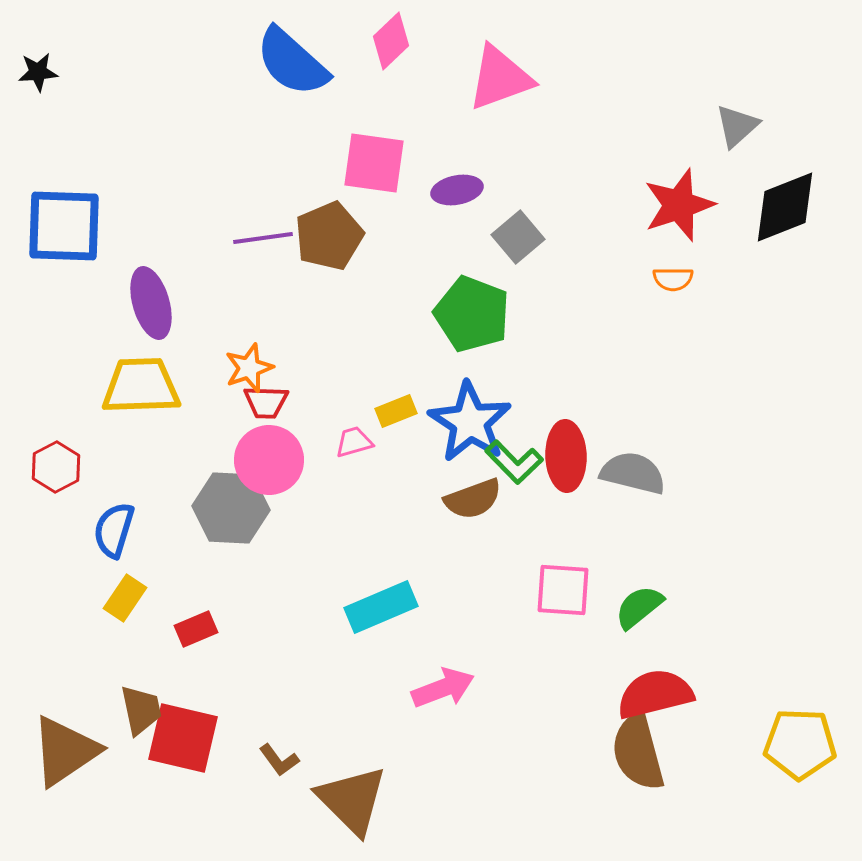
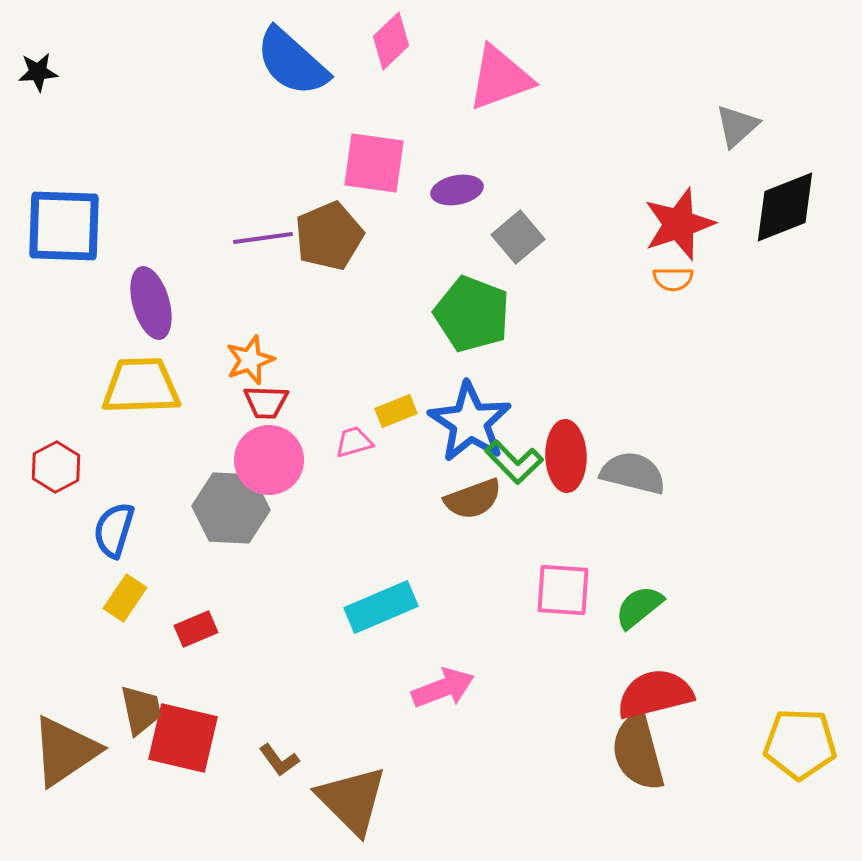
red star at (679, 205): moved 19 px down
orange star at (249, 368): moved 1 px right, 8 px up
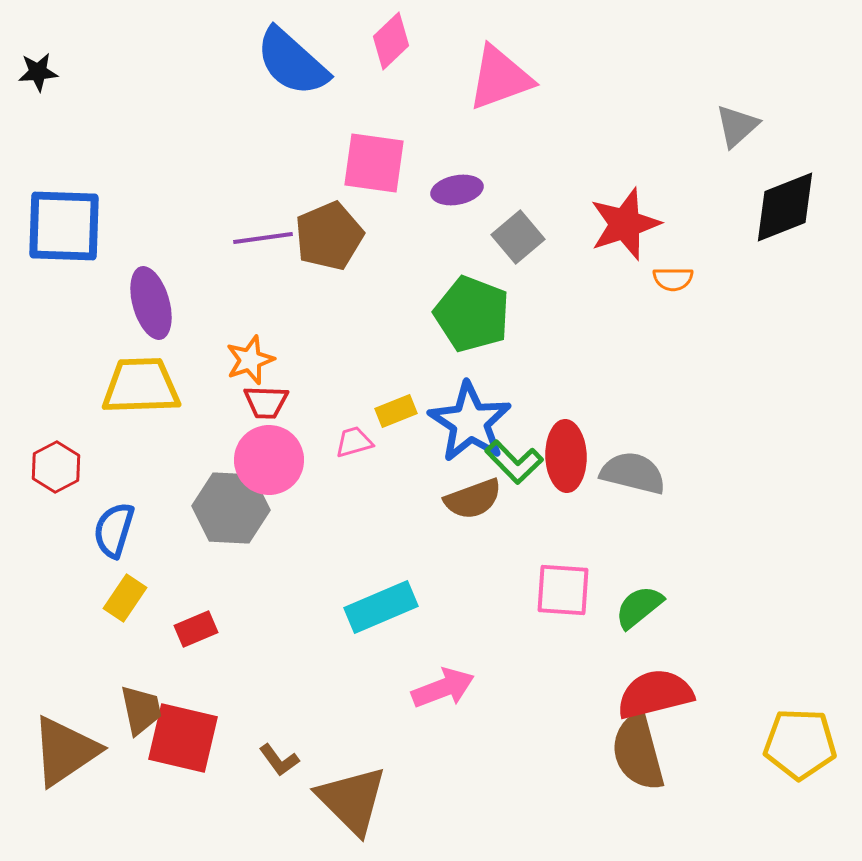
red star at (679, 224): moved 54 px left
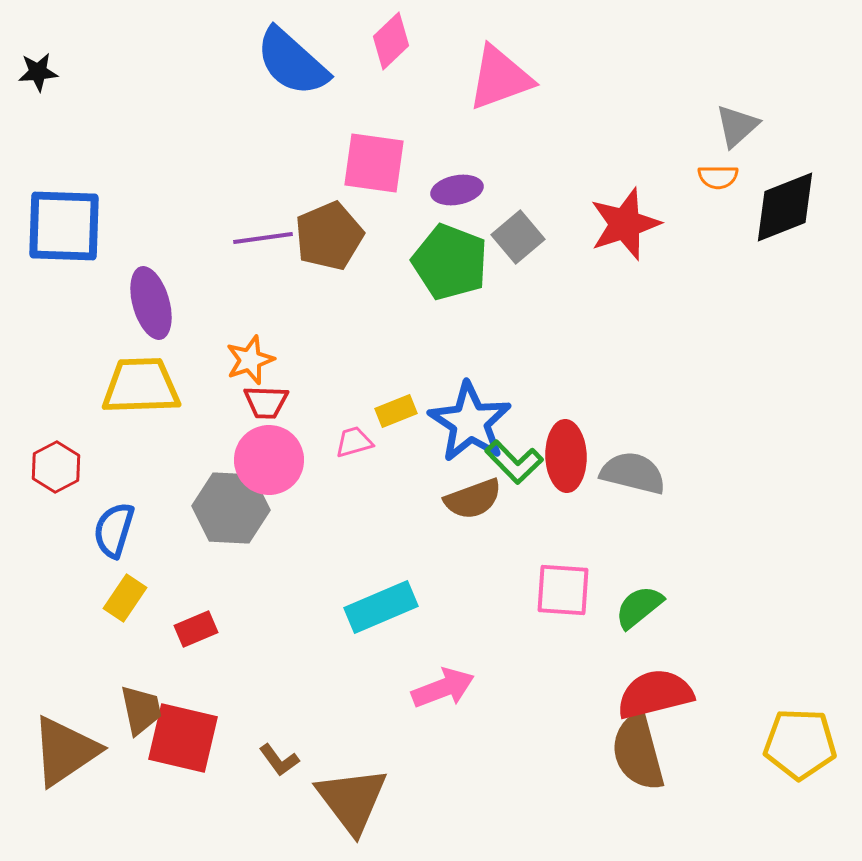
orange semicircle at (673, 279): moved 45 px right, 102 px up
green pentagon at (472, 314): moved 22 px left, 52 px up
brown triangle at (352, 800): rotated 8 degrees clockwise
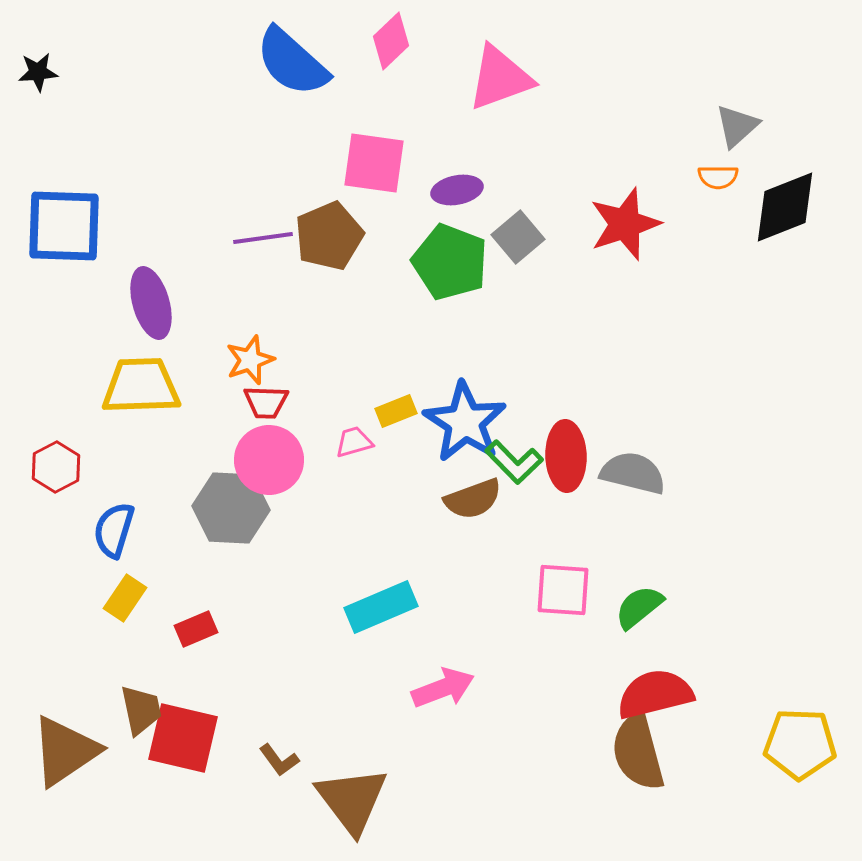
blue star at (470, 422): moved 5 px left
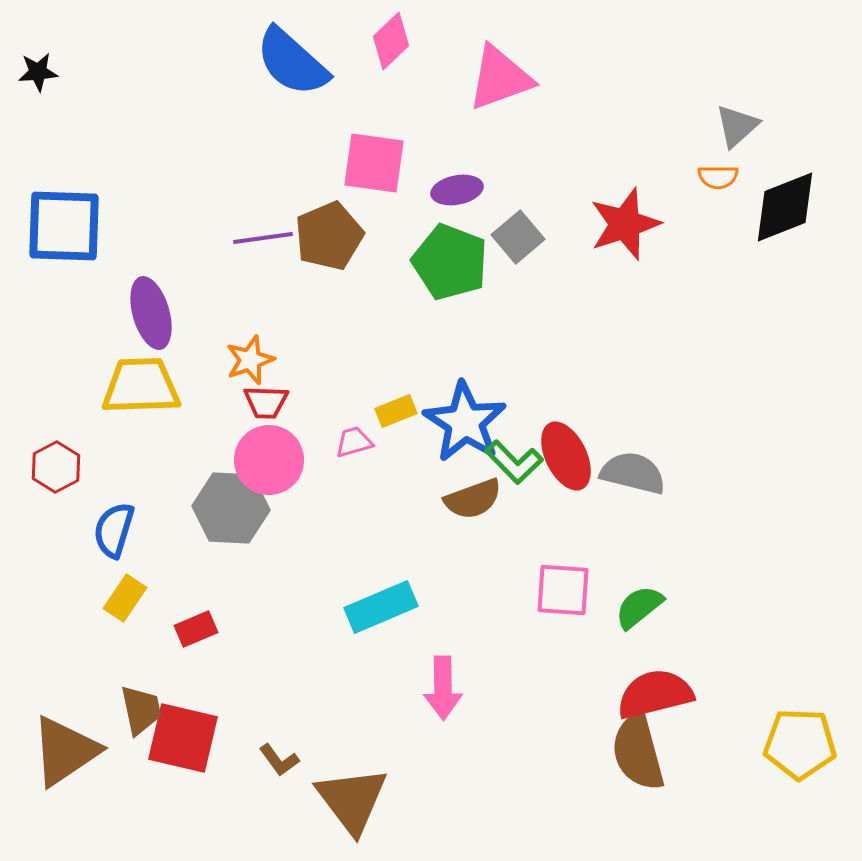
purple ellipse at (151, 303): moved 10 px down
red ellipse at (566, 456): rotated 24 degrees counterclockwise
pink arrow at (443, 688): rotated 110 degrees clockwise
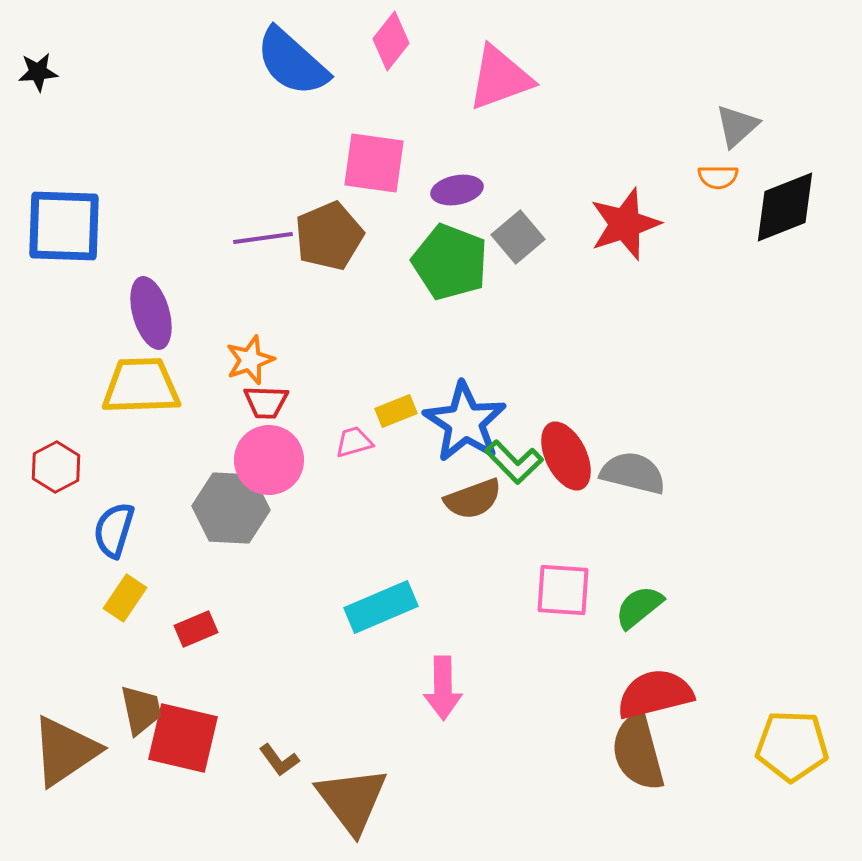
pink diamond at (391, 41): rotated 8 degrees counterclockwise
yellow pentagon at (800, 744): moved 8 px left, 2 px down
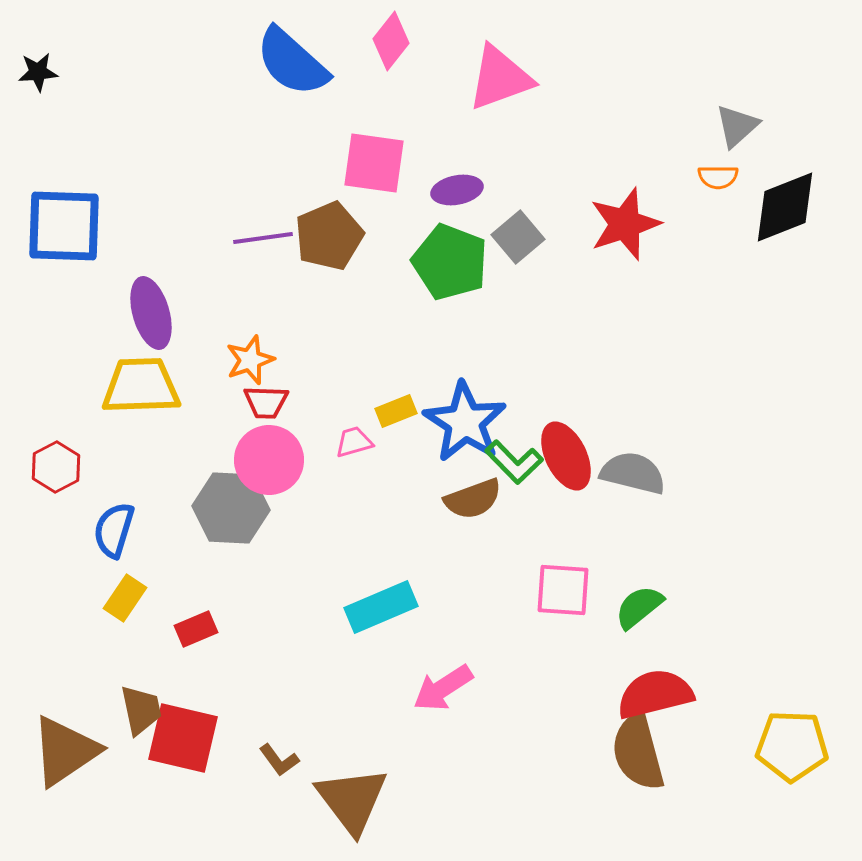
pink arrow at (443, 688): rotated 58 degrees clockwise
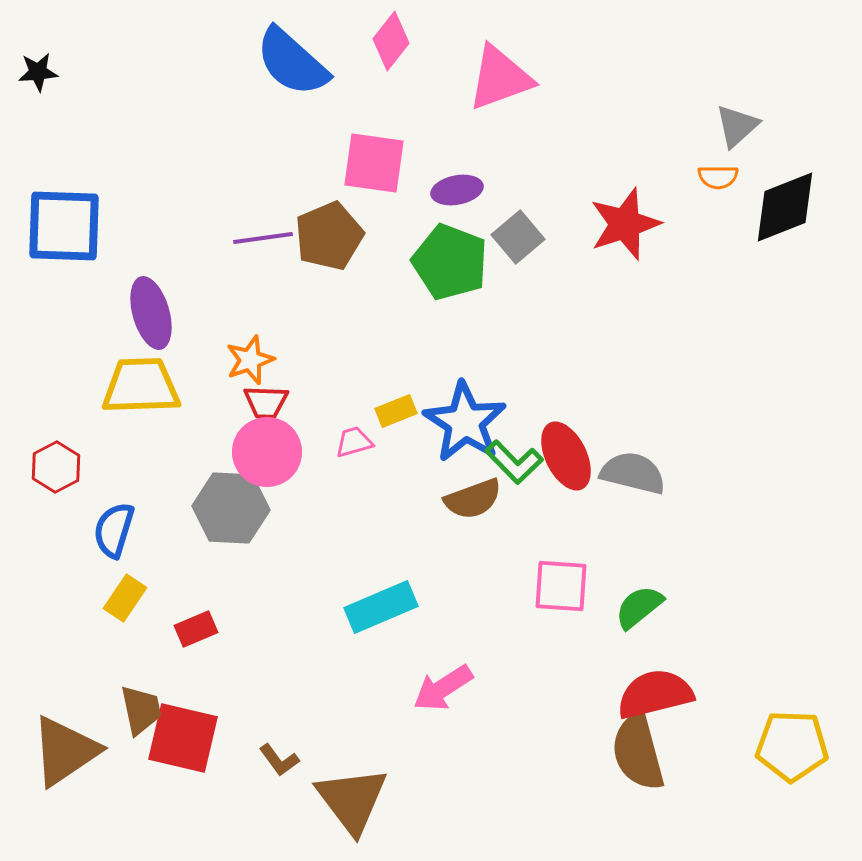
pink circle at (269, 460): moved 2 px left, 8 px up
pink square at (563, 590): moved 2 px left, 4 px up
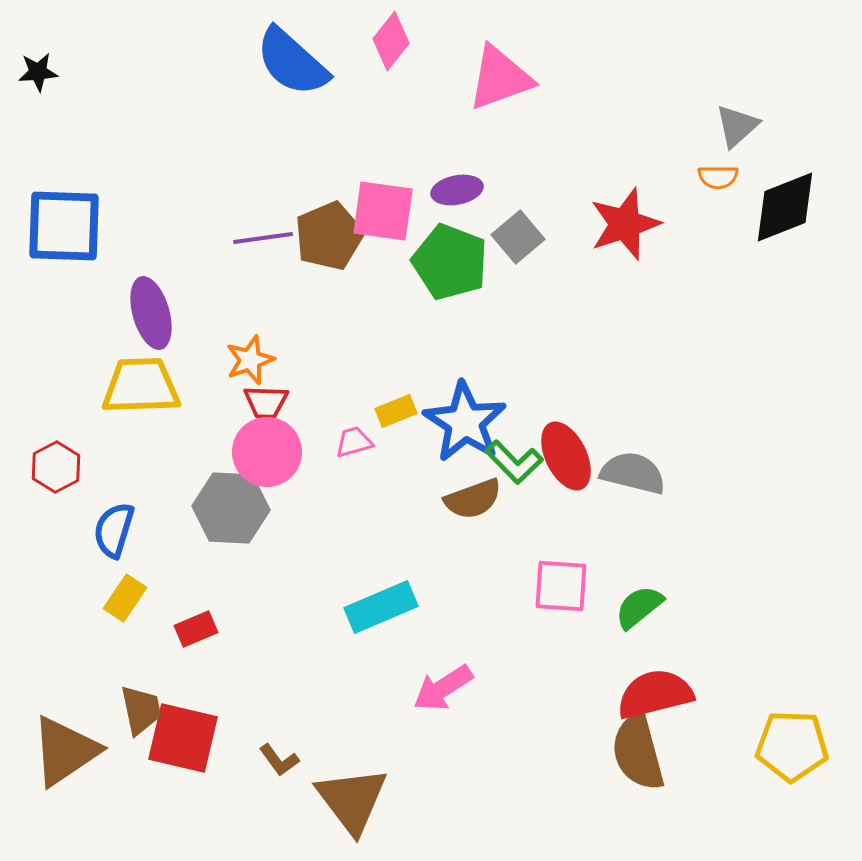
pink square at (374, 163): moved 9 px right, 48 px down
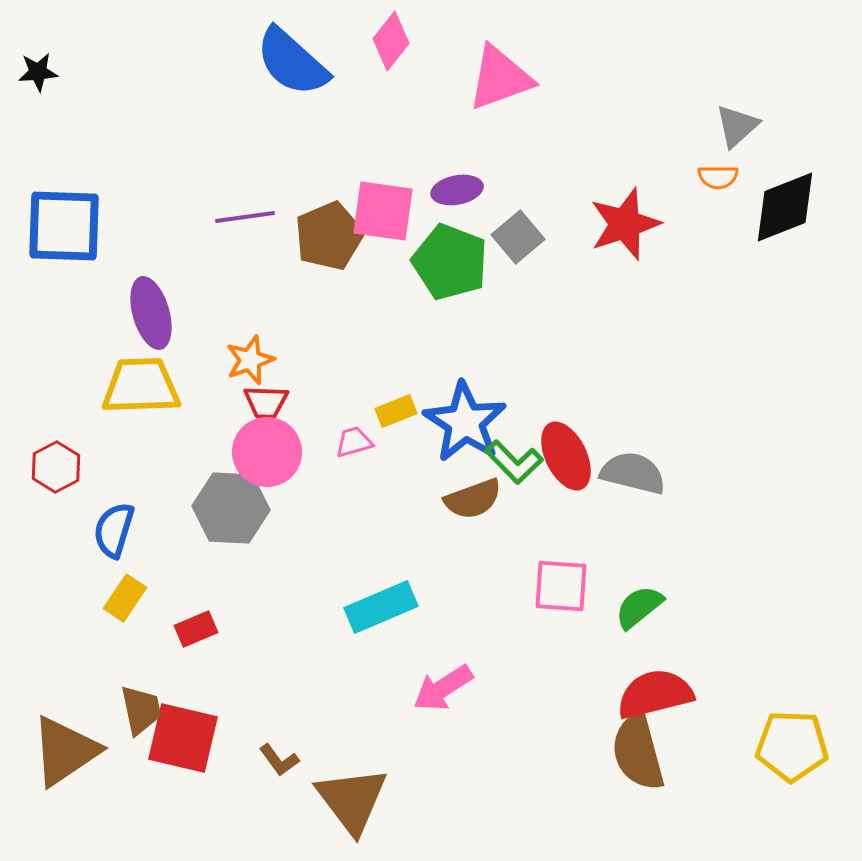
purple line at (263, 238): moved 18 px left, 21 px up
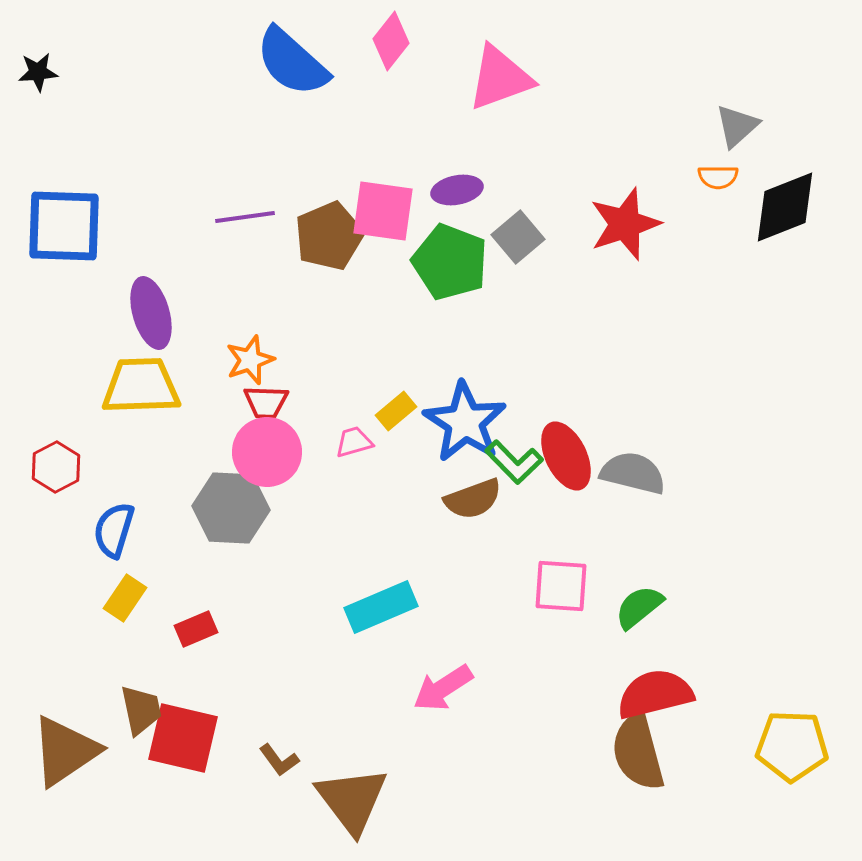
yellow rectangle at (396, 411): rotated 18 degrees counterclockwise
